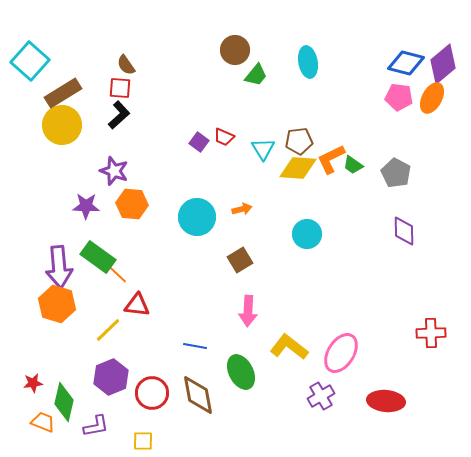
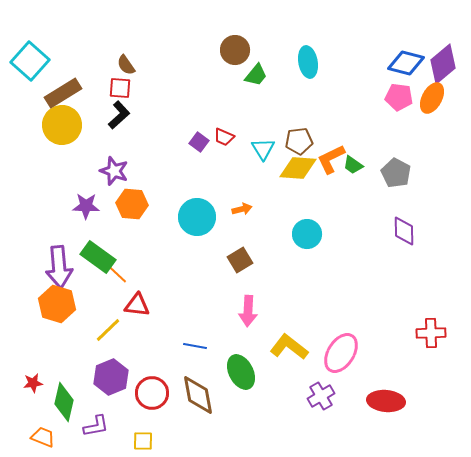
orange trapezoid at (43, 422): moved 15 px down
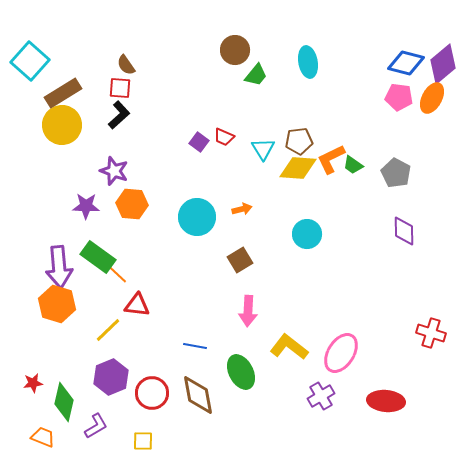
red cross at (431, 333): rotated 20 degrees clockwise
purple L-shape at (96, 426): rotated 20 degrees counterclockwise
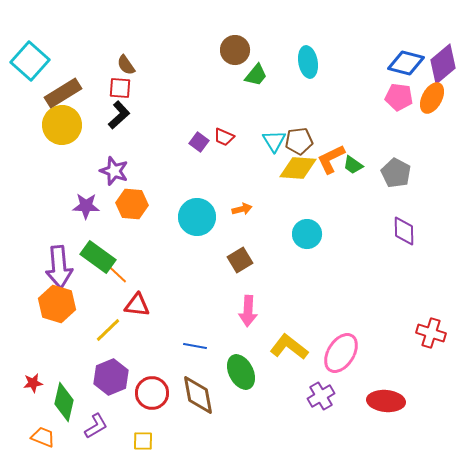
cyan triangle at (263, 149): moved 11 px right, 8 px up
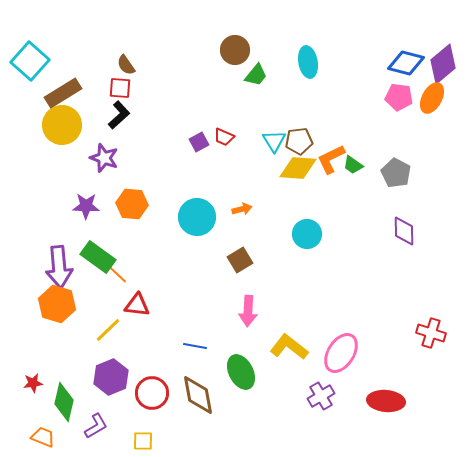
purple square at (199, 142): rotated 24 degrees clockwise
purple star at (114, 171): moved 10 px left, 13 px up
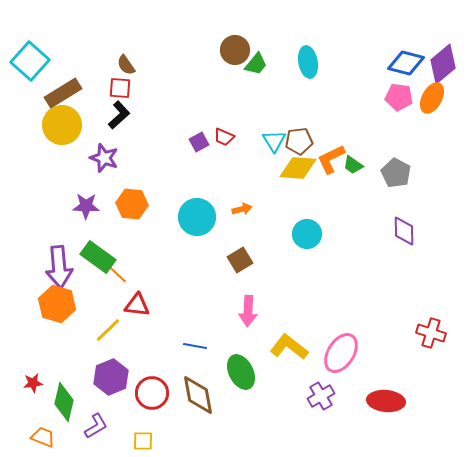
green trapezoid at (256, 75): moved 11 px up
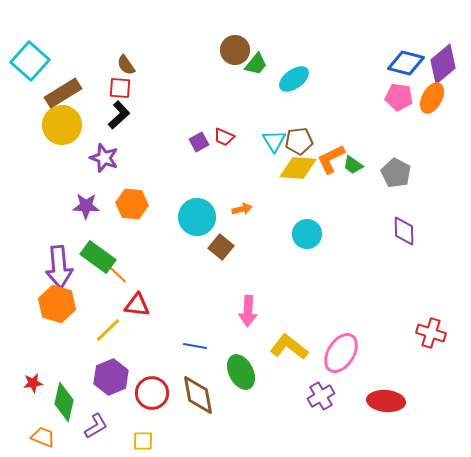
cyan ellipse at (308, 62): moved 14 px left, 17 px down; rotated 64 degrees clockwise
brown square at (240, 260): moved 19 px left, 13 px up; rotated 20 degrees counterclockwise
